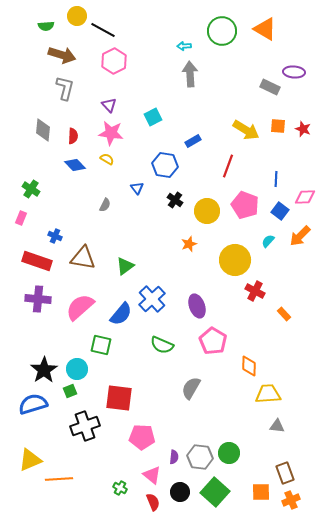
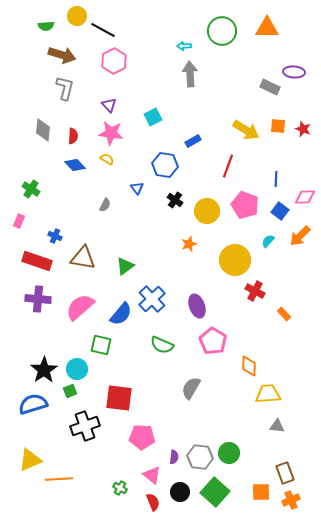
orange triangle at (265, 29): moved 2 px right, 1 px up; rotated 30 degrees counterclockwise
pink rectangle at (21, 218): moved 2 px left, 3 px down
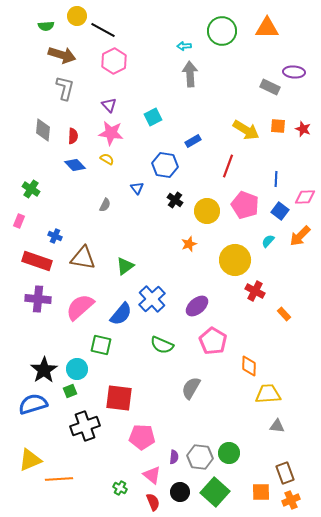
purple ellipse at (197, 306): rotated 70 degrees clockwise
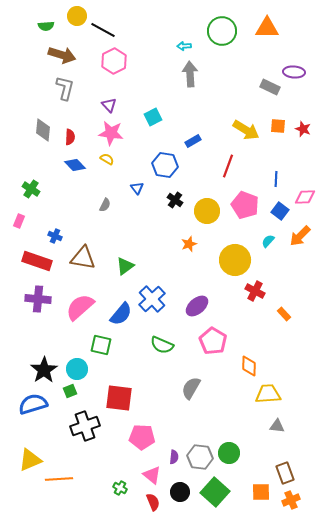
red semicircle at (73, 136): moved 3 px left, 1 px down
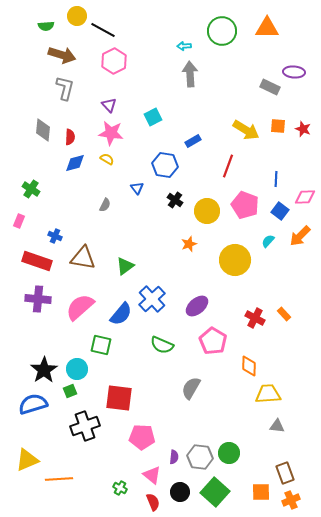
blue diamond at (75, 165): moved 2 px up; rotated 60 degrees counterclockwise
red cross at (255, 291): moved 27 px down
yellow triangle at (30, 460): moved 3 px left
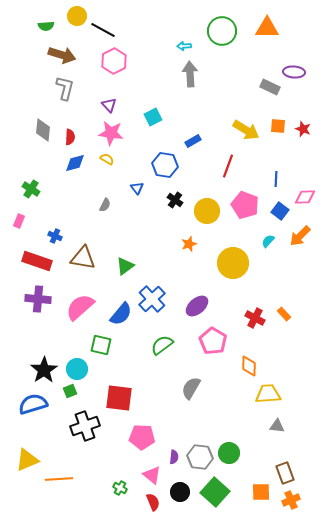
yellow circle at (235, 260): moved 2 px left, 3 px down
green semicircle at (162, 345): rotated 120 degrees clockwise
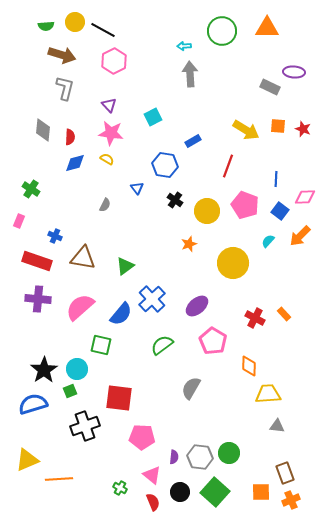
yellow circle at (77, 16): moved 2 px left, 6 px down
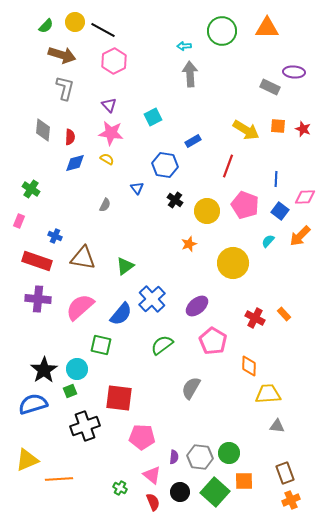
green semicircle at (46, 26): rotated 42 degrees counterclockwise
orange square at (261, 492): moved 17 px left, 11 px up
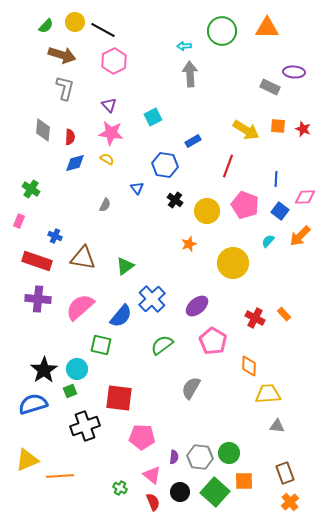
blue semicircle at (121, 314): moved 2 px down
orange line at (59, 479): moved 1 px right, 3 px up
orange cross at (291, 500): moved 1 px left, 2 px down; rotated 18 degrees counterclockwise
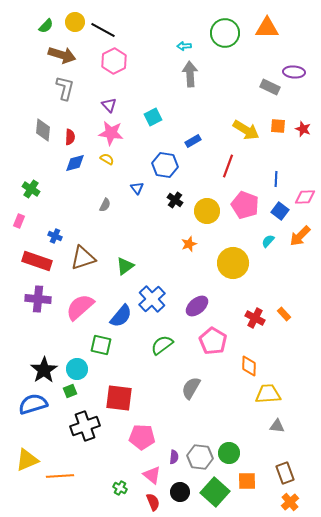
green circle at (222, 31): moved 3 px right, 2 px down
brown triangle at (83, 258): rotated 28 degrees counterclockwise
orange square at (244, 481): moved 3 px right
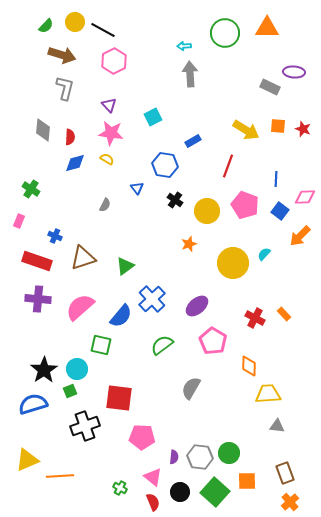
cyan semicircle at (268, 241): moved 4 px left, 13 px down
pink triangle at (152, 475): moved 1 px right, 2 px down
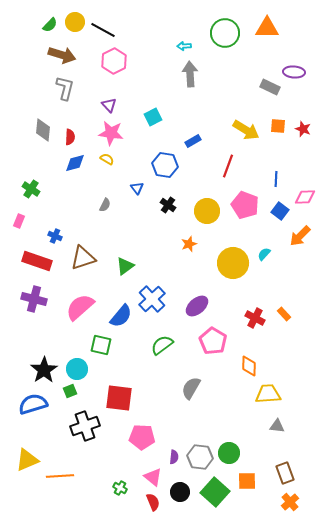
green semicircle at (46, 26): moved 4 px right, 1 px up
black cross at (175, 200): moved 7 px left, 5 px down
purple cross at (38, 299): moved 4 px left; rotated 10 degrees clockwise
